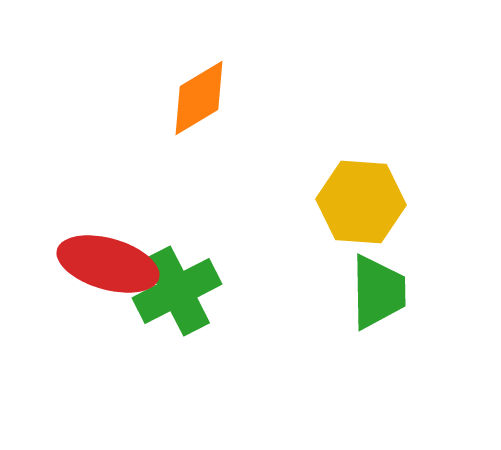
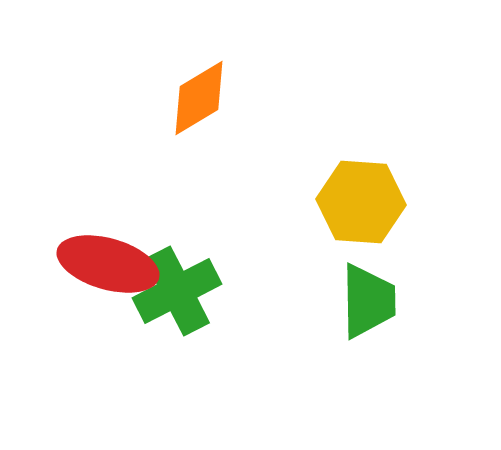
green trapezoid: moved 10 px left, 9 px down
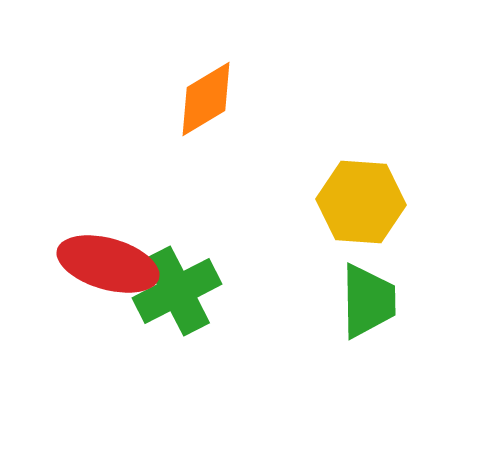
orange diamond: moved 7 px right, 1 px down
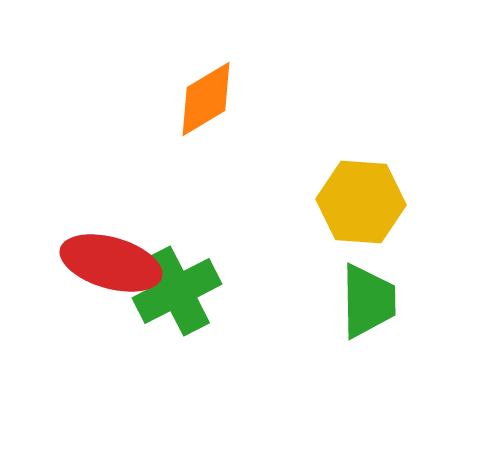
red ellipse: moved 3 px right, 1 px up
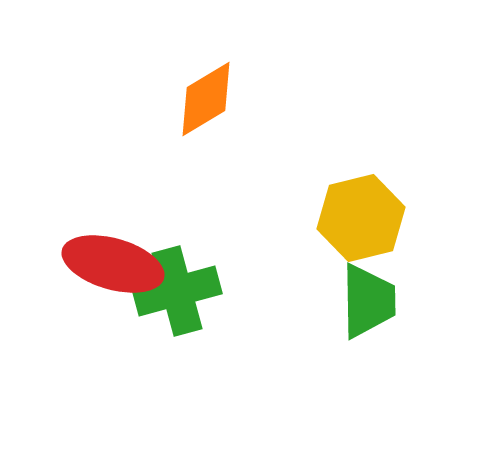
yellow hexagon: moved 16 px down; rotated 18 degrees counterclockwise
red ellipse: moved 2 px right, 1 px down
green cross: rotated 12 degrees clockwise
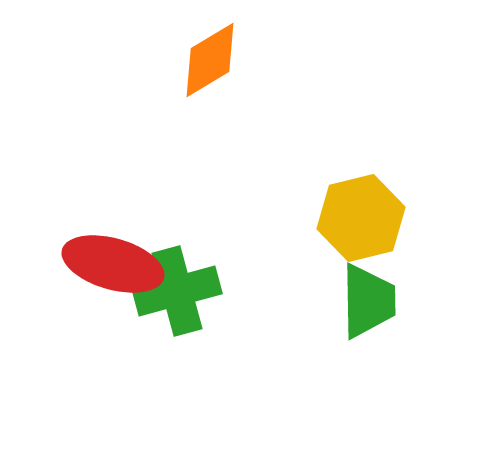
orange diamond: moved 4 px right, 39 px up
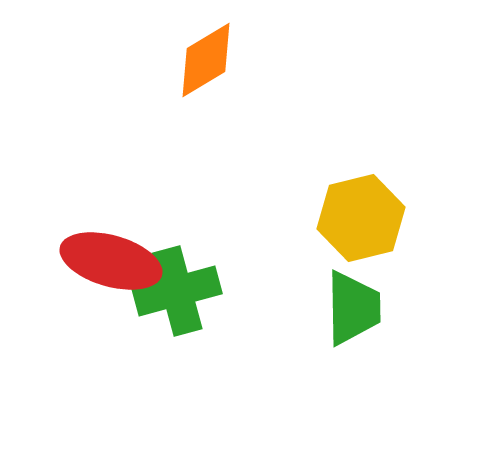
orange diamond: moved 4 px left
red ellipse: moved 2 px left, 3 px up
green trapezoid: moved 15 px left, 7 px down
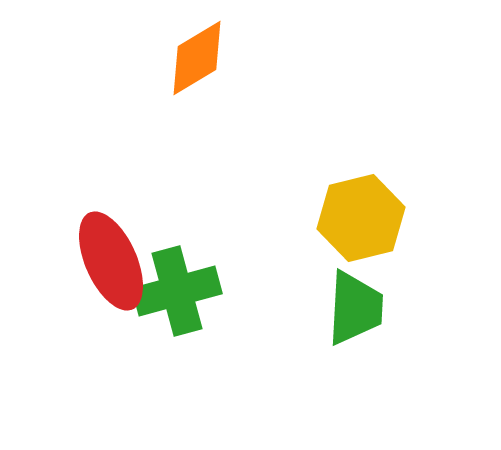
orange diamond: moved 9 px left, 2 px up
red ellipse: rotated 50 degrees clockwise
green trapezoid: moved 2 px right; rotated 4 degrees clockwise
